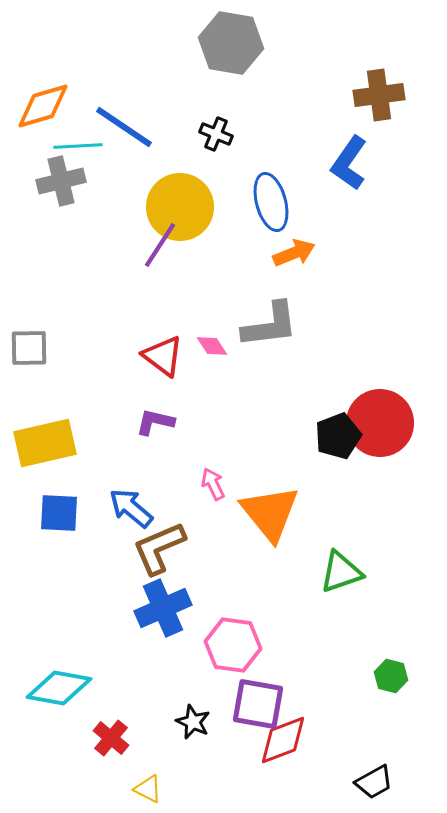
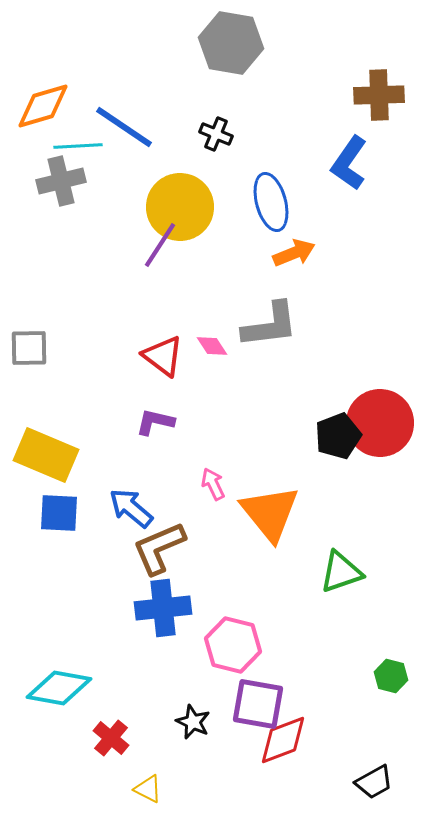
brown cross: rotated 6 degrees clockwise
yellow rectangle: moved 1 px right, 12 px down; rotated 36 degrees clockwise
blue cross: rotated 18 degrees clockwise
pink hexagon: rotated 6 degrees clockwise
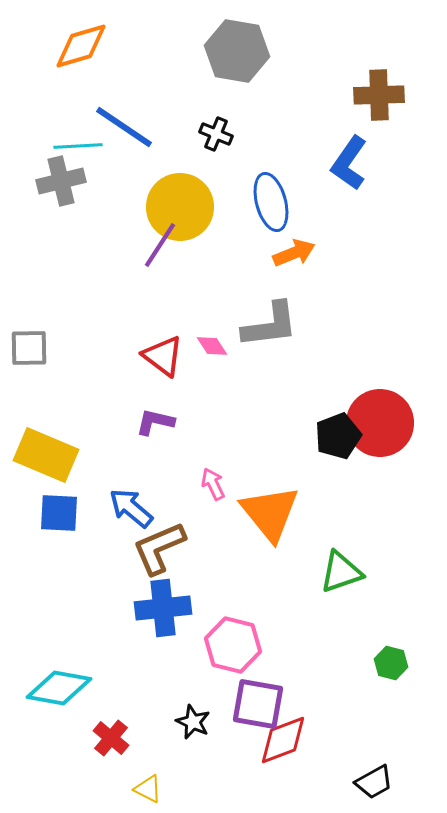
gray hexagon: moved 6 px right, 8 px down
orange diamond: moved 38 px right, 60 px up
green hexagon: moved 13 px up
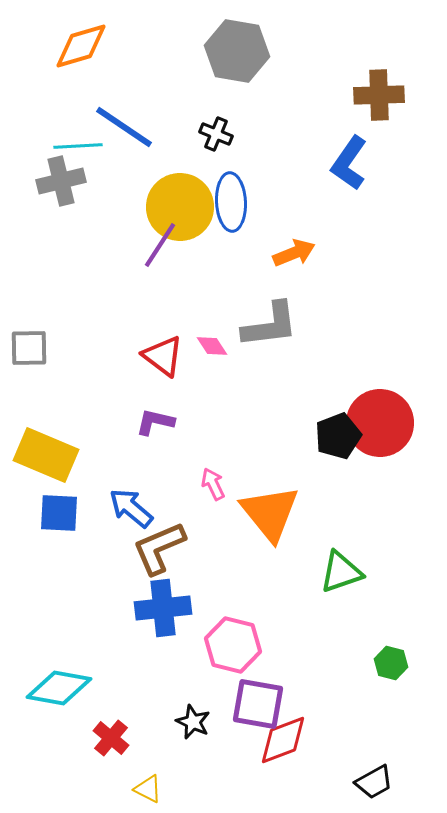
blue ellipse: moved 40 px left; rotated 12 degrees clockwise
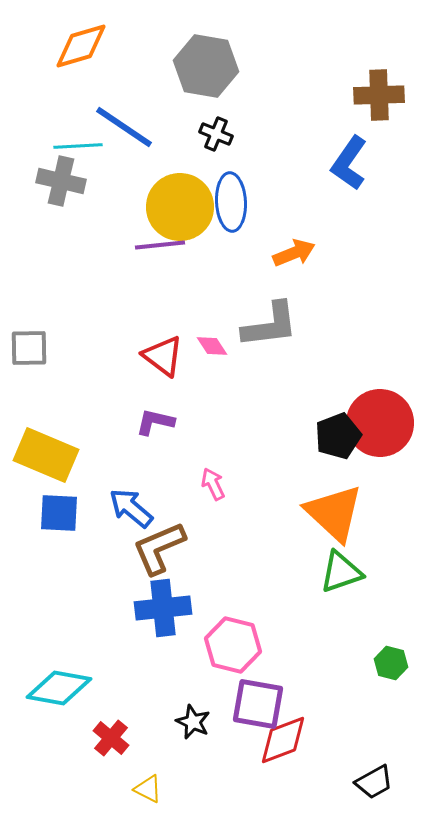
gray hexagon: moved 31 px left, 15 px down
gray cross: rotated 27 degrees clockwise
purple line: rotated 51 degrees clockwise
orange triangle: moved 64 px right; rotated 8 degrees counterclockwise
